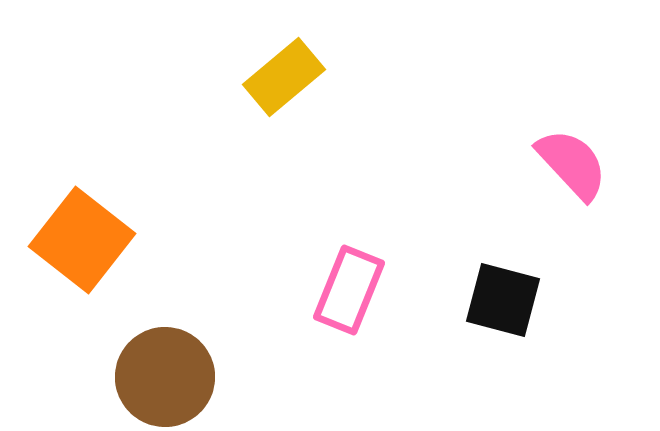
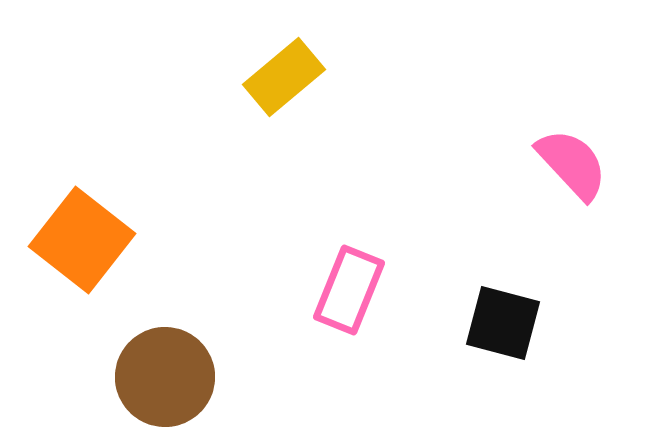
black square: moved 23 px down
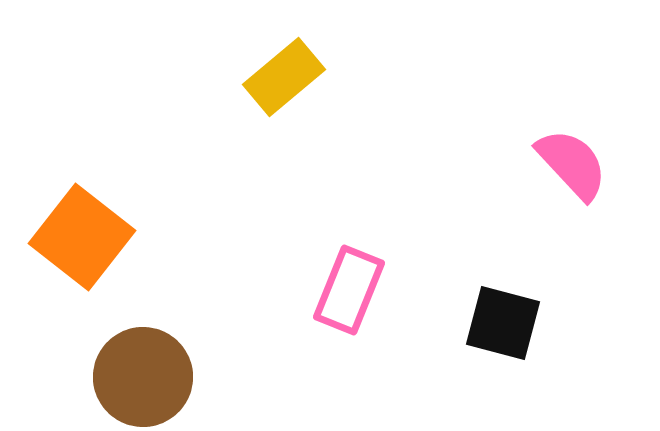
orange square: moved 3 px up
brown circle: moved 22 px left
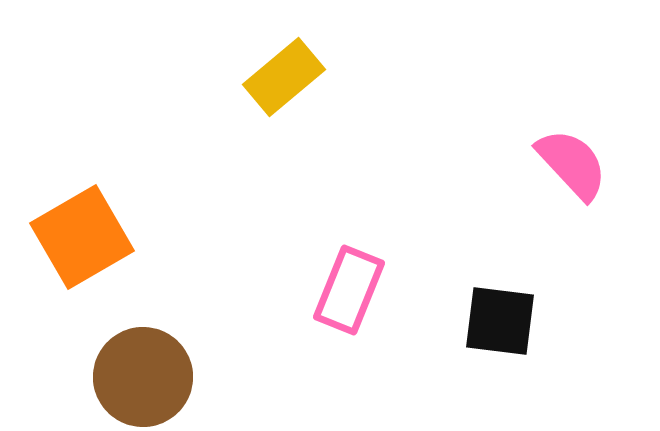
orange square: rotated 22 degrees clockwise
black square: moved 3 px left, 2 px up; rotated 8 degrees counterclockwise
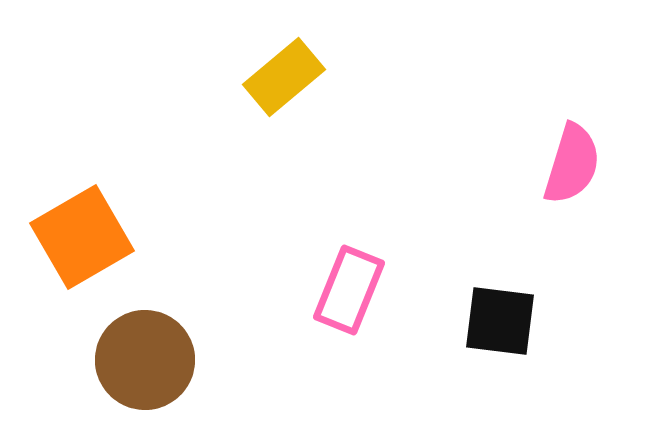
pink semicircle: rotated 60 degrees clockwise
brown circle: moved 2 px right, 17 px up
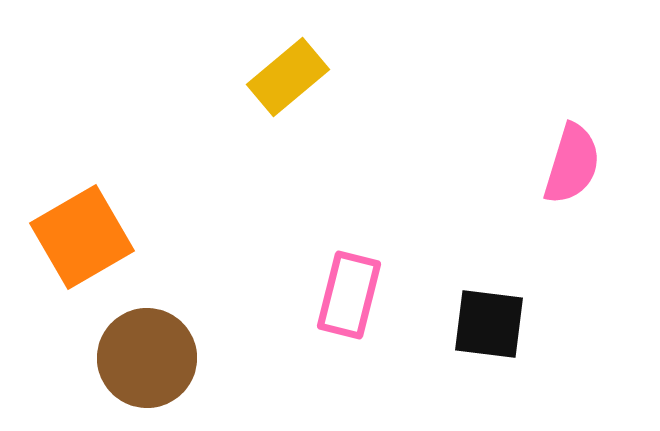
yellow rectangle: moved 4 px right
pink rectangle: moved 5 px down; rotated 8 degrees counterclockwise
black square: moved 11 px left, 3 px down
brown circle: moved 2 px right, 2 px up
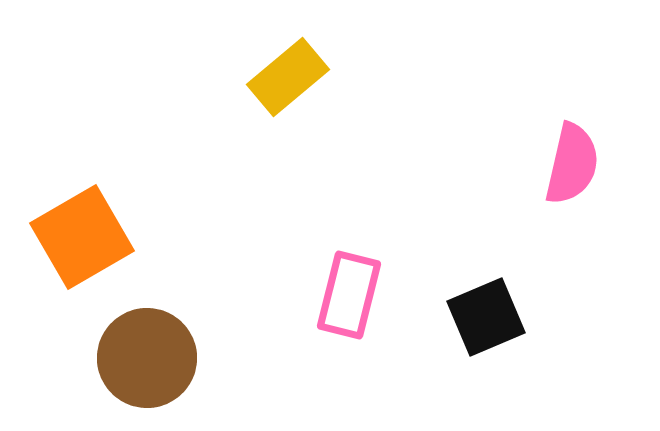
pink semicircle: rotated 4 degrees counterclockwise
black square: moved 3 px left, 7 px up; rotated 30 degrees counterclockwise
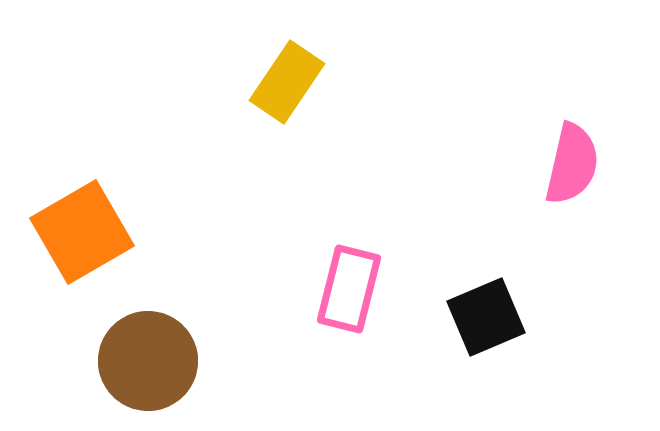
yellow rectangle: moved 1 px left, 5 px down; rotated 16 degrees counterclockwise
orange square: moved 5 px up
pink rectangle: moved 6 px up
brown circle: moved 1 px right, 3 px down
